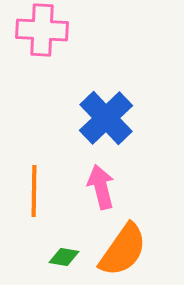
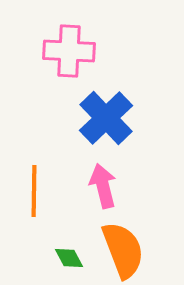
pink cross: moved 27 px right, 21 px down
pink arrow: moved 2 px right, 1 px up
orange semicircle: rotated 56 degrees counterclockwise
green diamond: moved 5 px right, 1 px down; rotated 52 degrees clockwise
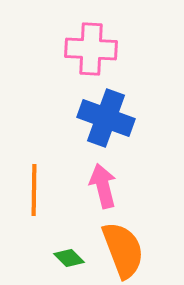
pink cross: moved 22 px right, 2 px up
blue cross: rotated 26 degrees counterclockwise
orange line: moved 1 px up
green diamond: rotated 16 degrees counterclockwise
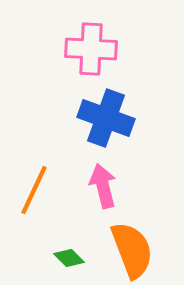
orange line: rotated 24 degrees clockwise
orange semicircle: moved 9 px right
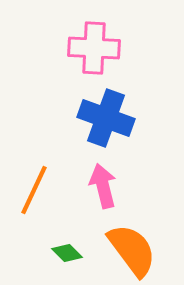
pink cross: moved 3 px right, 1 px up
orange semicircle: rotated 16 degrees counterclockwise
green diamond: moved 2 px left, 5 px up
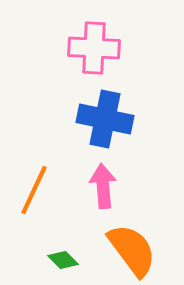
blue cross: moved 1 px left, 1 px down; rotated 8 degrees counterclockwise
pink arrow: rotated 9 degrees clockwise
green diamond: moved 4 px left, 7 px down
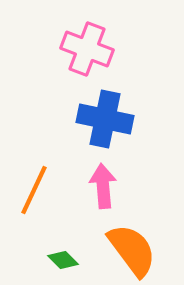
pink cross: moved 7 px left, 1 px down; rotated 18 degrees clockwise
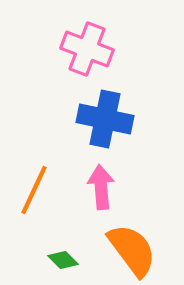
pink arrow: moved 2 px left, 1 px down
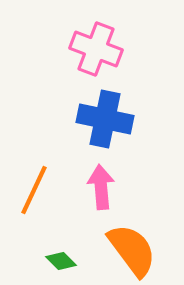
pink cross: moved 9 px right
green diamond: moved 2 px left, 1 px down
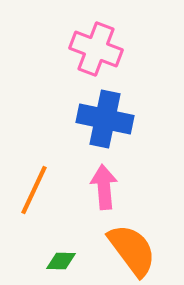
pink arrow: moved 3 px right
green diamond: rotated 44 degrees counterclockwise
